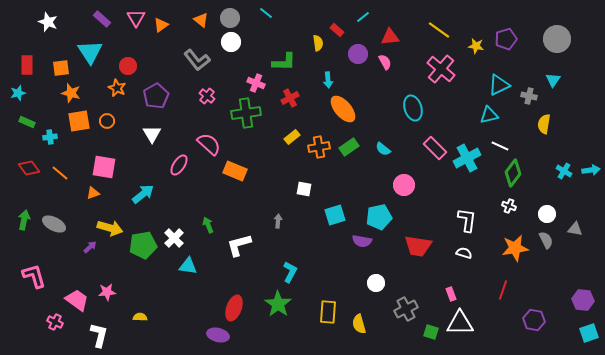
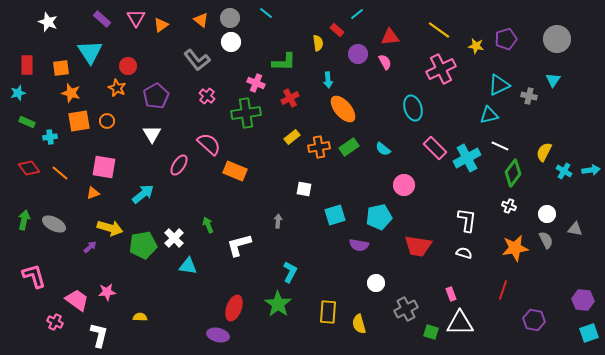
cyan line at (363, 17): moved 6 px left, 3 px up
pink cross at (441, 69): rotated 24 degrees clockwise
yellow semicircle at (544, 124): moved 28 px down; rotated 18 degrees clockwise
purple semicircle at (362, 241): moved 3 px left, 4 px down
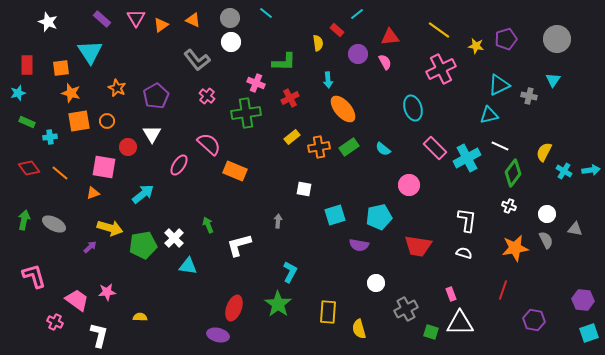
orange triangle at (201, 20): moved 8 px left; rotated 14 degrees counterclockwise
red circle at (128, 66): moved 81 px down
pink circle at (404, 185): moved 5 px right
yellow semicircle at (359, 324): moved 5 px down
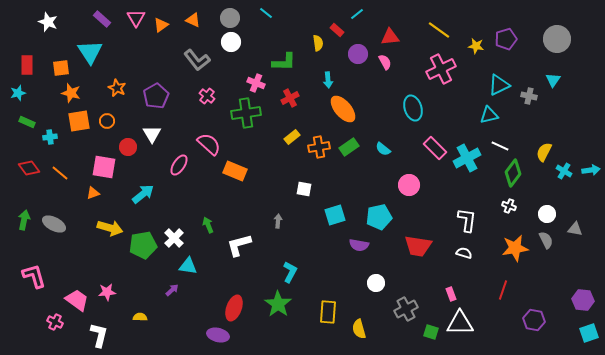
purple arrow at (90, 247): moved 82 px right, 43 px down
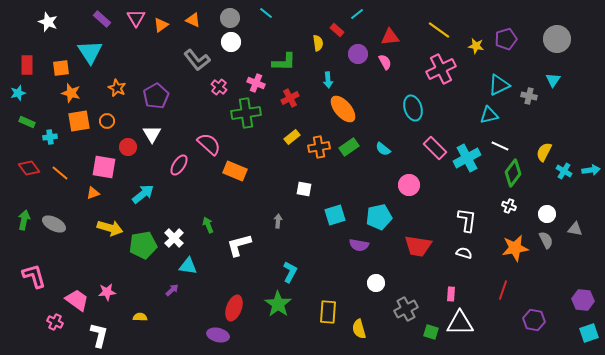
pink cross at (207, 96): moved 12 px right, 9 px up
pink rectangle at (451, 294): rotated 24 degrees clockwise
